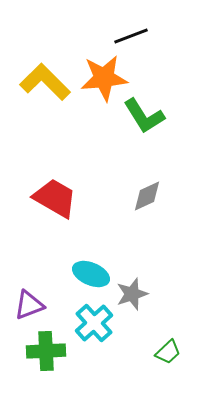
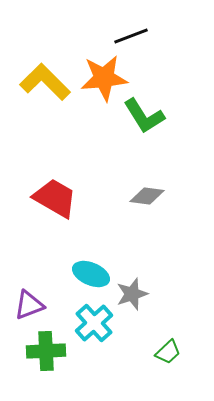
gray diamond: rotated 32 degrees clockwise
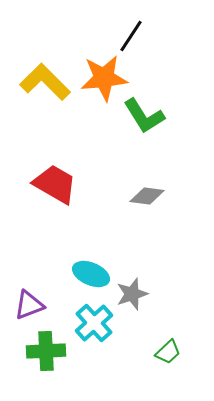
black line: rotated 36 degrees counterclockwise
red trapezoid: moved 14 px up
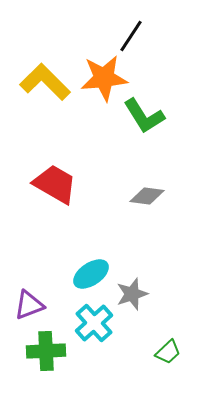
cyan ellipse: rotated 57 degrees counterclockwise
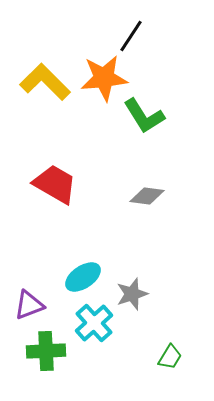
cyan ellipse: moved 8 px left, 3 px down
green trapezoid: moved 2 px right, 5 px down; rotated 16 degrees counterclockwise
